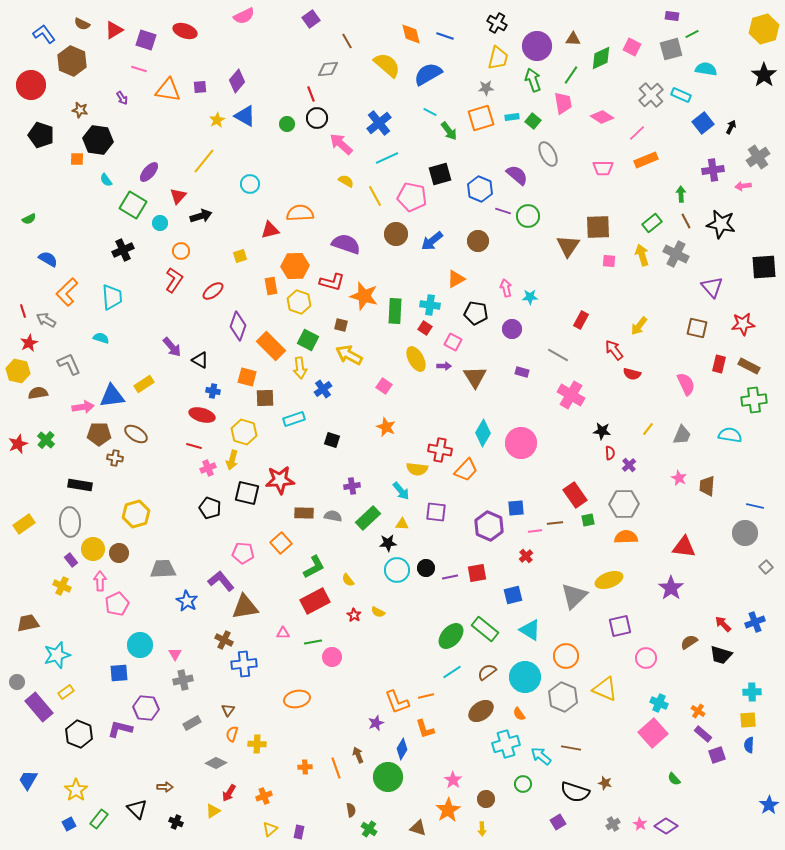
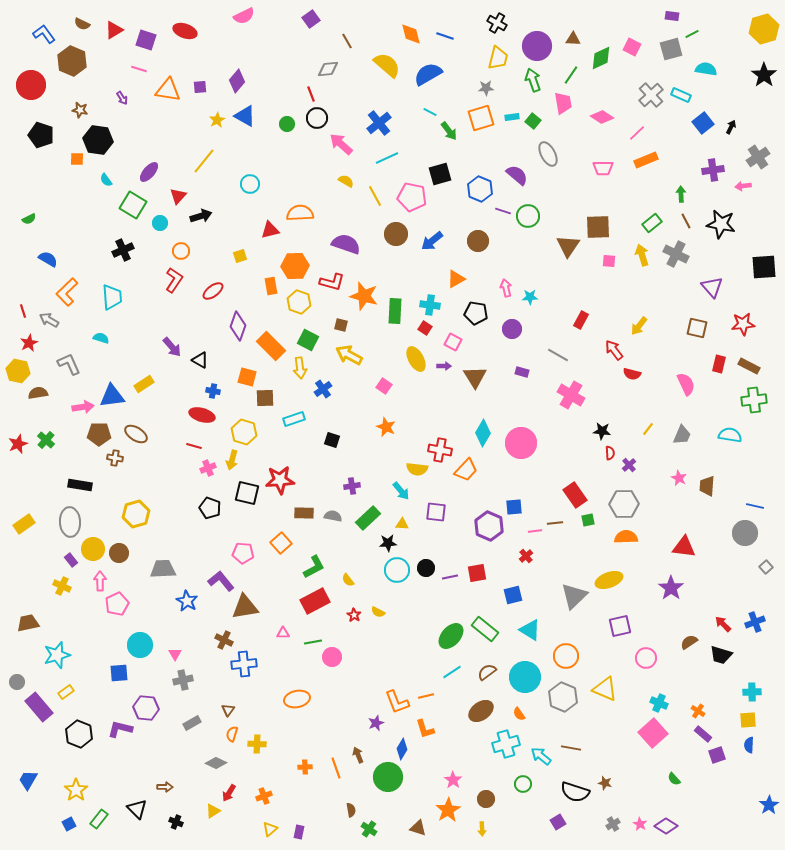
gray arrow at (46, 320): moved 3 px right
blue square at (516, 508): moved 2 px left, 1 px up
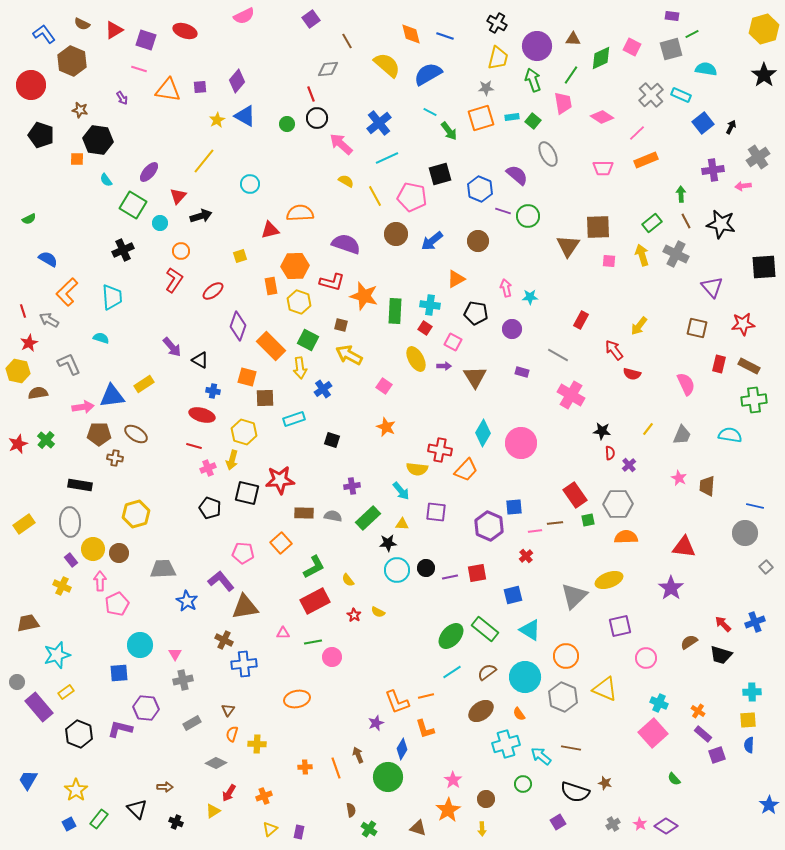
gray hexagon at (624, 504): moved 6 px left
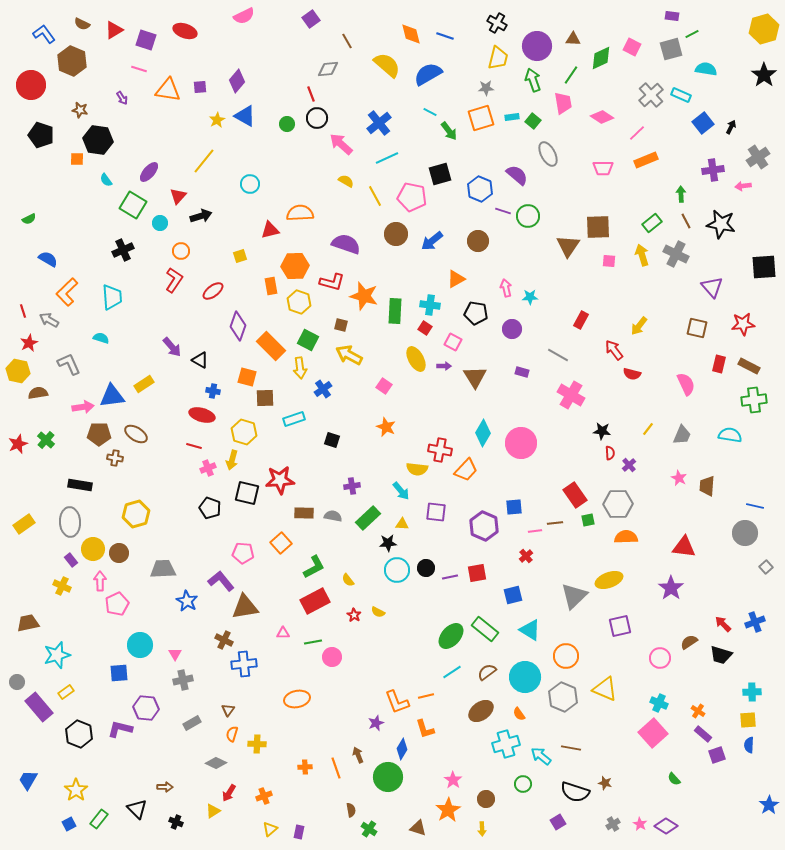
purple hexagon at (489, 526): moved 5 px left
pink circle at (646, 658): moved 14 px right
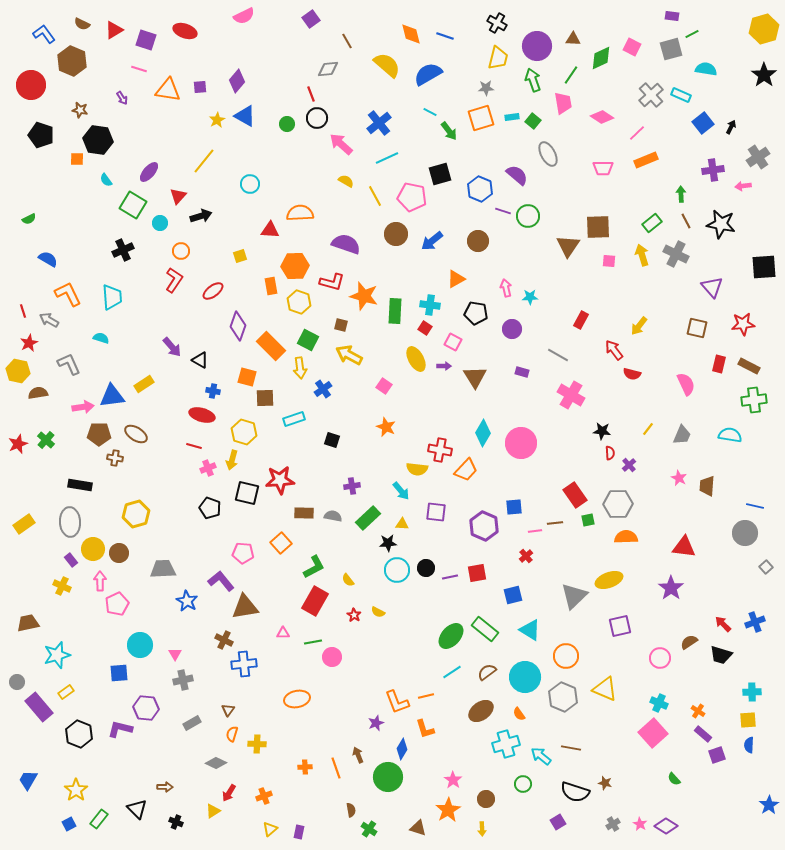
red triangle at (270, 230): rotated 18 degrees clockwise
orange L-shape at (67, 292): moved 1 px right, 2 px down; rotated 108 degrees clockwise
red rectangle at (315, 601): rotated 32 degrees counterclockwise
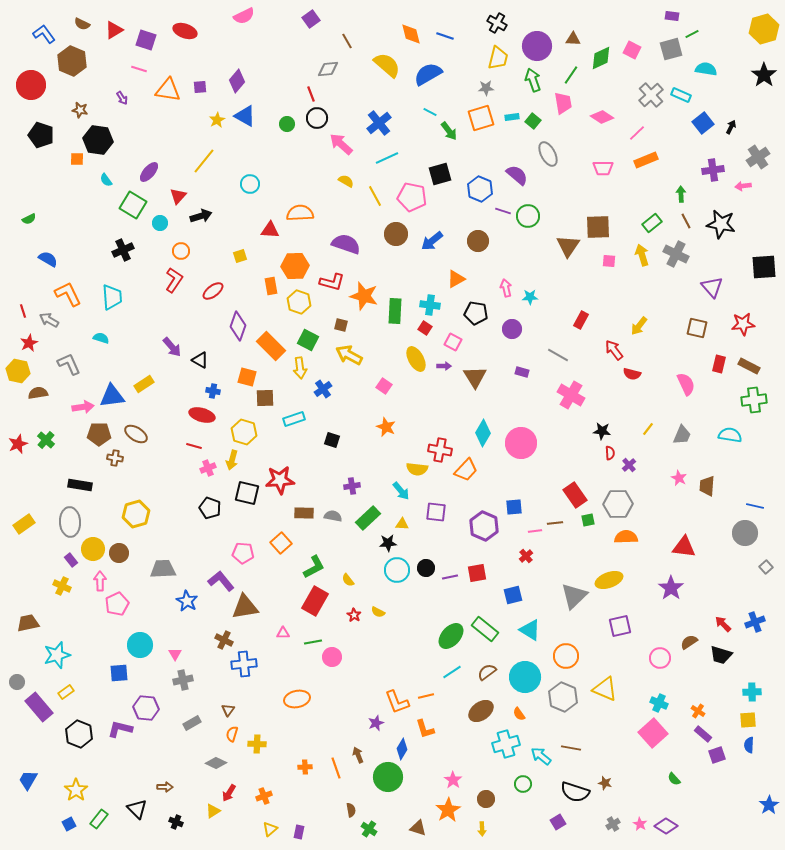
pink square at (632, 47): moved 3 px down
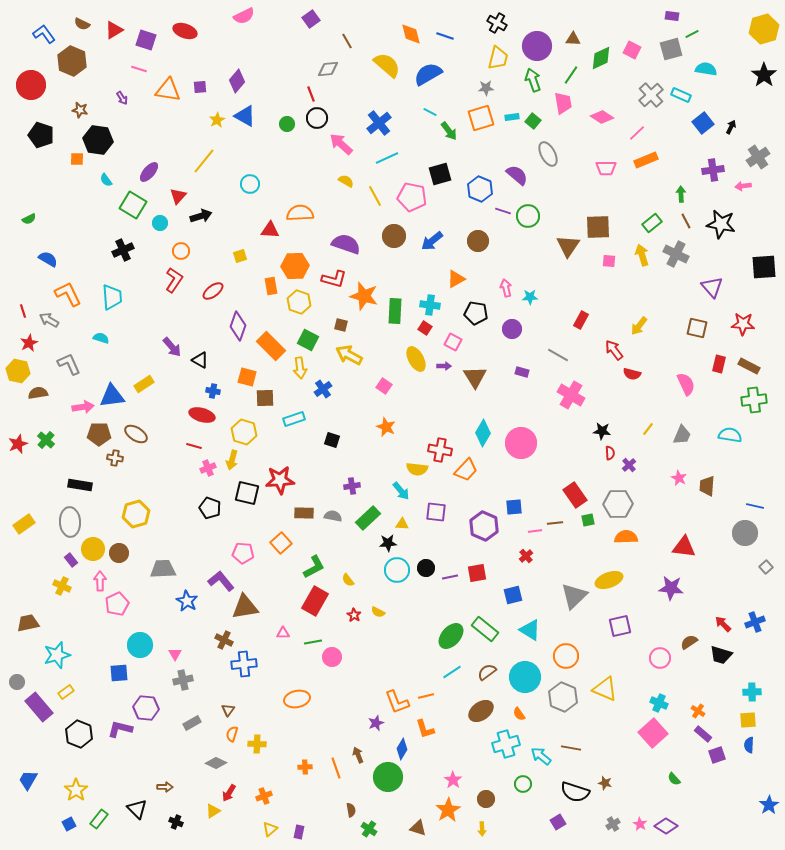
pink trapezoid at (603, 168): moved 3 px right
brown circle at (396, 234): moved 2 px left, 2 px down
red L-shape at (332, 282): moved 2 px right, 3 px up
red star at (743, 324): rotated 10 degrees clockwise
purple star at (671, 588): rotated 30 degrees counterclockwise
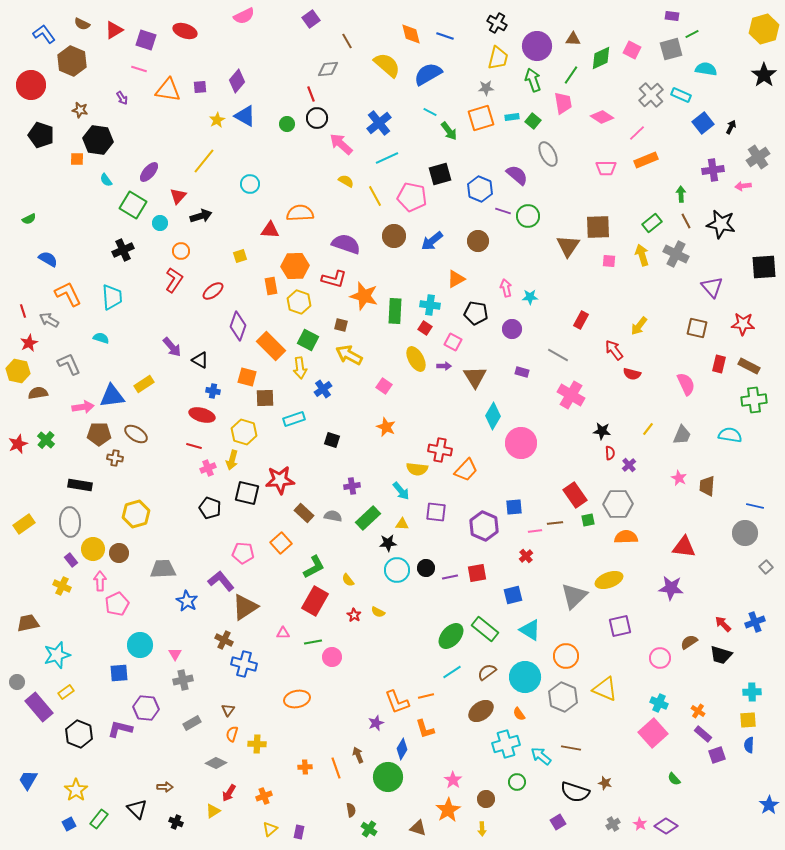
cyan diamond at (483, 433): moved 10 px right, 17 px up
brown rectangle at (304, 513): rotated 42 degrees clockwise
brown triangle at (245, 607): rotated 24 degrees counterclockwise
blue cross at (244, 664): rotated 20 degrees clockwise
green circle at (523, 784): moved 6 px left, 2 px up
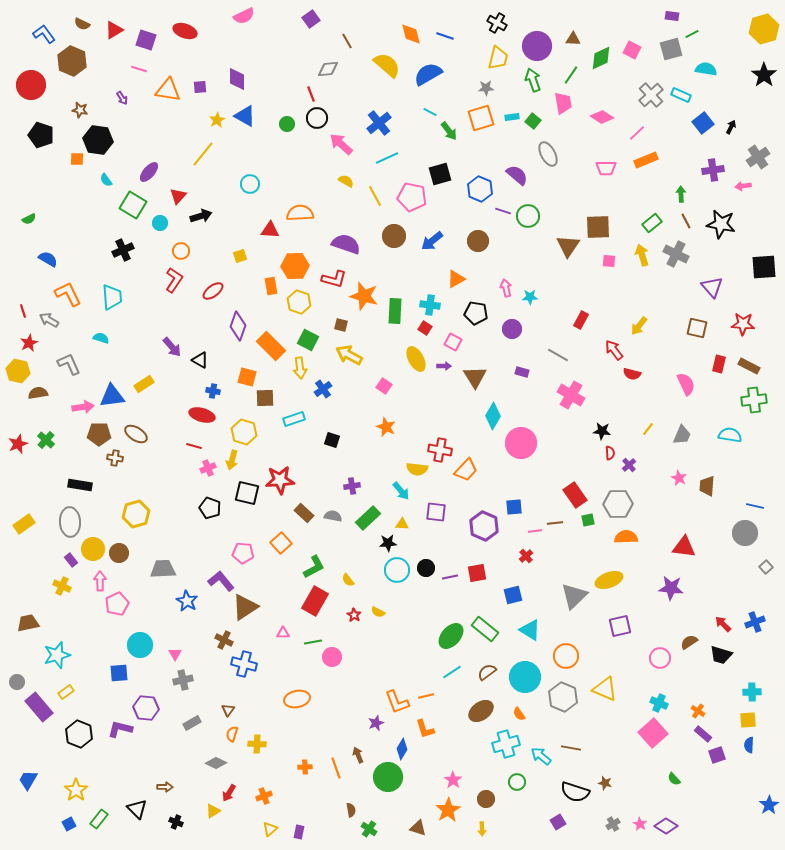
purple diamond at (237, 81): moved 2 px up; rotated 40 degrees counterclockwise
yellow line at (204, 161): moved 1 px left, 7 px up
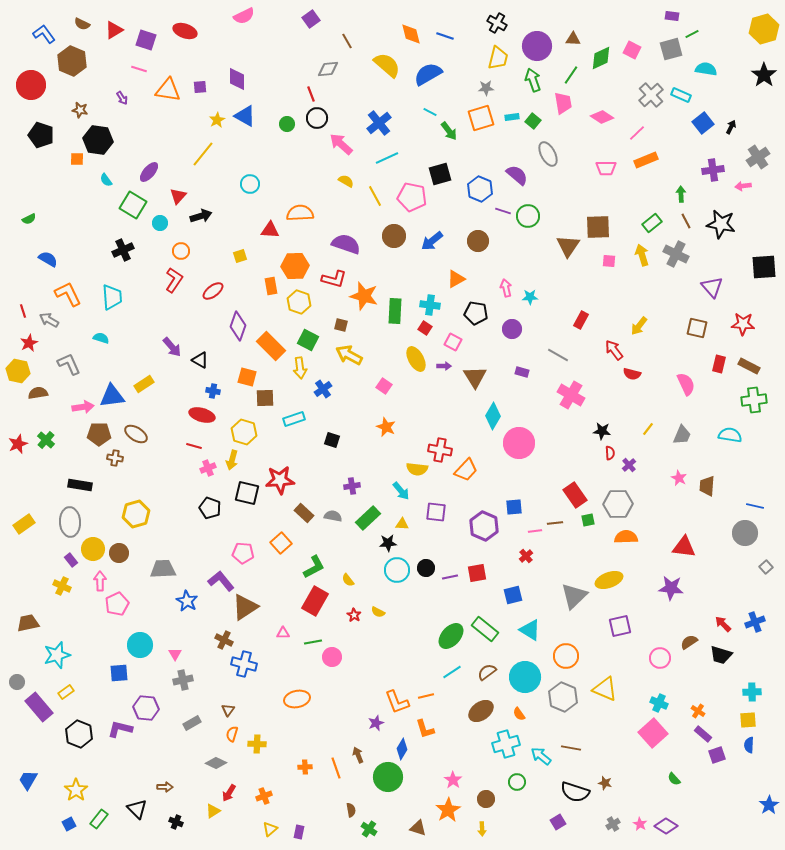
pink circle at (521, 443): moved 2 px left
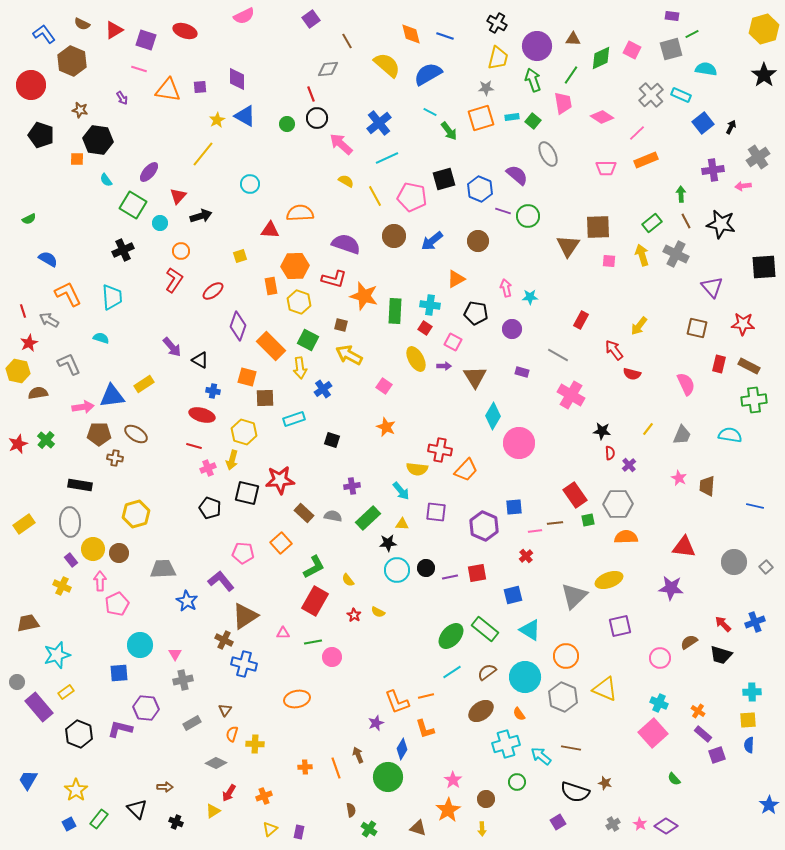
black square at (440, 174): moved 4 px right, 5 px down
gray circle at (745, 533): moved 11 px left, 29 px down
brown triangle at (245, 607): moved 9 px down
brown triangle at (228, 710): moved 3 px left
yellow cross at (257, 744): moved 2 px left
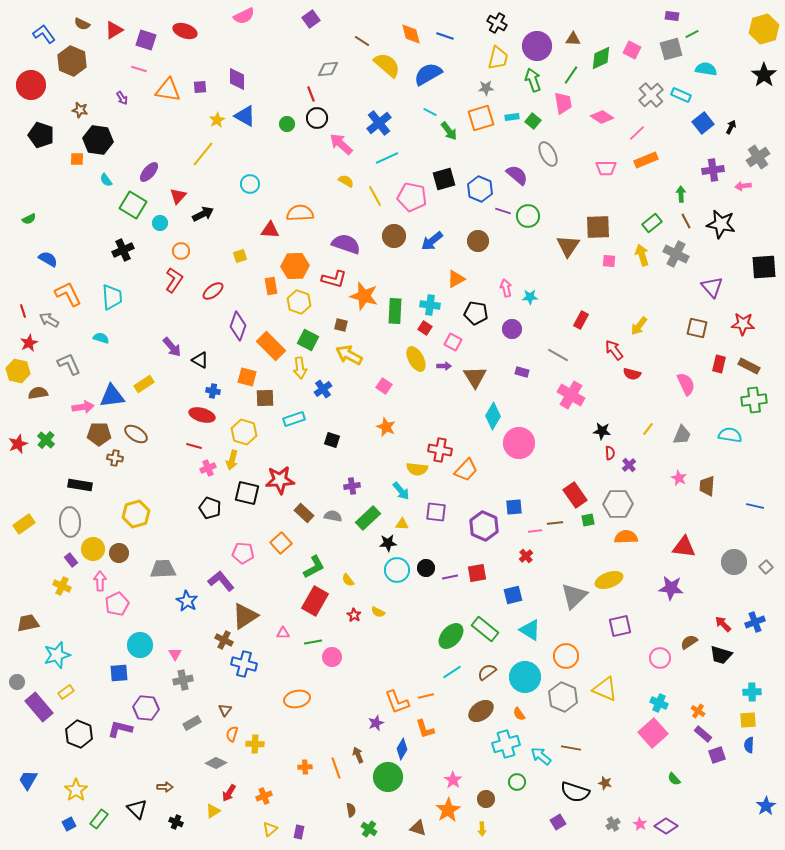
brown line at (347, 41): moved 15 px right; rotated 28 degrees counterclockwise
black arrow at (201, 216): moved 2 px right, 2 px up; rotated 10 degrees counterclockwise
blue star at (769, 805): moved 3 px left, 1 px down
